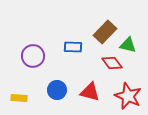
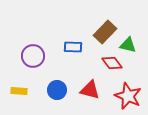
red triangle: moved 2 px up
yellow rectangle: moved 7 px up
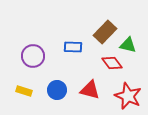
yellow rectangle: moved 5 px right; rotated 14 degrees clockwise
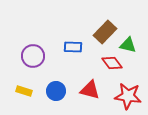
blue circle: moved 1 px left, 1 px down
red star: rotated 16 degrees counterclockwise
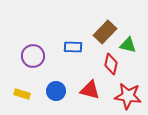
red diamond: moved 1 px left, 1 px down; rotated 50 degrees clockwise
yellow rectangle: moved 2 px left, 3 px down
